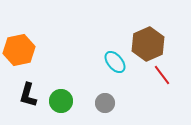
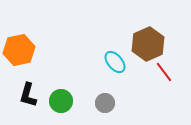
red line: moved 2 px right, 3 px up
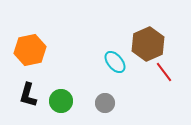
orange hexagon: moved 11 px right
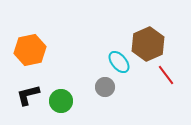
cyan ellipse: moved 4 px right
red line: moved 2 px right, 3 px down
black L-shape: rotated 60 degrees clockwise
gray circle: moved 16 px up
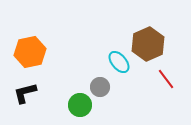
orange hexagon: moved 2 px down
red line: moved 4 px down
gray circle: moved 5 px left
black L-shape: moved 3 px left, 2 px up
green circle: moved 19 px right, 4 px down
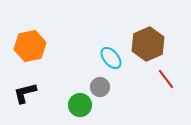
orange hexagon: moved 6 px up
cyan ellipse: moved 8 px left, 4 px up
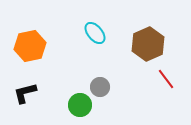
cyan ellipse: moved 16 px left, 25 px up
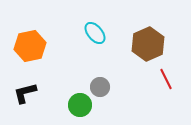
red line: rotated 10 degrees clockwise
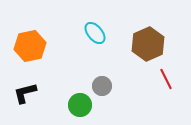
gray circle: moved 2 px right, 1 px up
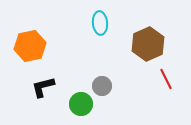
cyan ellipse: moved 5 px right, 10 px up; rotated 35 degrees clockwise
black L-shape: moved 18 px right, 6 px up
green circle: moved 1 px right, 1 px up
